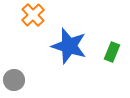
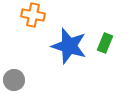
orange cross: rotated 35 degrees counterclockwise
green rectangle: moved 7 px left, 9 px up
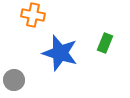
blue star: moved 9 px left, 7 px down
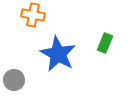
blue star: moved 2 px left, 1 px down; rotated 12 degrees clockwise
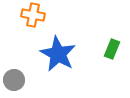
green rectangle: moved 7 px right, 6 px down
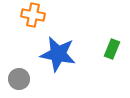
blue star: rotated 18 degrees counterclockwise
gray circle: moved 5 px right, 1 px up
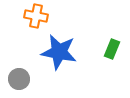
orange cross: moved 3 px right, 1 px down
blue star: moved 1 px right, 2 px up
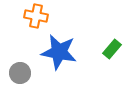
green rectangle: rotated 18 degrees clockwise
gray circle: moved 1 px right, 6 px up
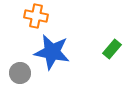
blue star: moved 7 px left
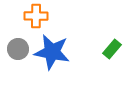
orange cross: rotated 10 degrees counterclockwise
gray circle: moved 2 px left, 24 px up
